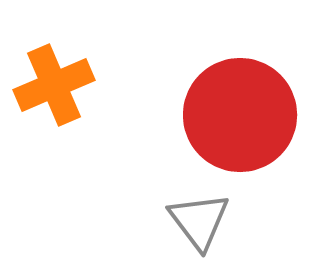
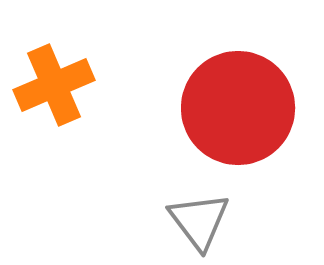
red circle: moved 2 px left, 7 px up
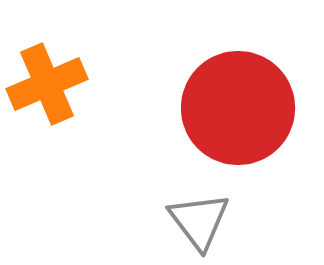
orange cross: moved 7 px left, 1 px up
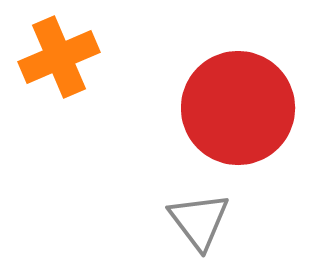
orange cross: moved 12 px right, 27 px up
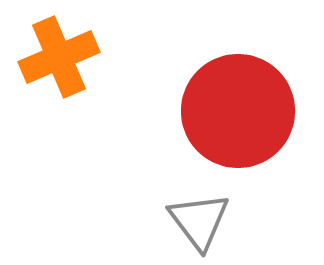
red circle: moved 3 px down
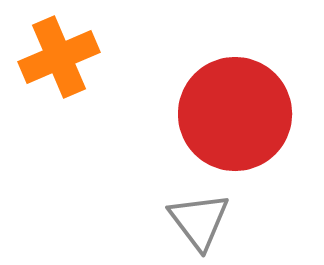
red circle: moved 3 px left, 3 px down
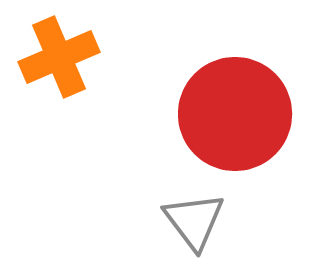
gray triangle: moved 5 px left
